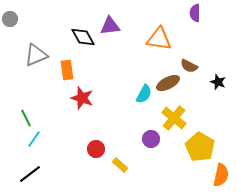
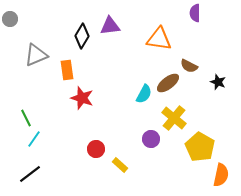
black diamond: moved 1 px left, 1 px up; rotated 60 degrees clockwise
brown ellipse: rotated 10 degrees counterclockwise
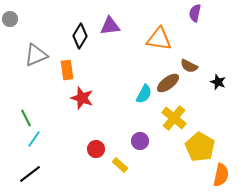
purple semicircle: rotated 12 degrees clockwise
black diamond: moved 2 px left
purple circle: moved 11 px left, 2 px down
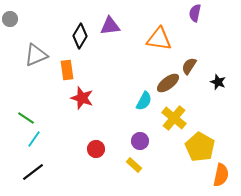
brown semicircle: rotated 96 degrees clockwise
cyan semicircle: moved 7 px down
green line: rotated 30 degrees counterclockwise
yellow rectangle: moved 14 px right
black line: moved 3 px right, 2 px up
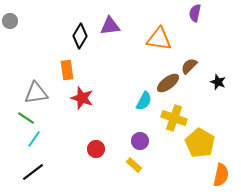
gray circle: moved 2 px down
gray triangle: moved 38 px down; rotated 15 degrees clockwise
brown semicircle: rotated 12 degrees clockwise
yellow cross: rotated 20 degrees counterclockwise
yellow pentagon: moved 4 px up
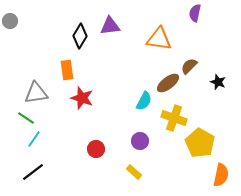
yellow rectangle: moved 7 px down
